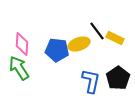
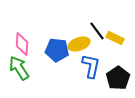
blue L-shape: moved 15 px up
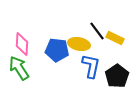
yellow ellipse: rotated 30 degrees clockwise
black pentagon: moved 1 px left, 2 px up
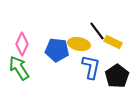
yellow rectangle: moved 2 px left, 4 px down
pink diamond: rotated 20 degrees clockwise
blue L-shape: moved 1 px down
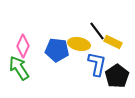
pink diamond: moved 1 px right, 2 px down
blue L-shape: moved 6 px right, 3 px up
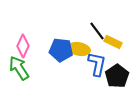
yellow ellipse: moved 5 px down
blue pentagon: moved 4 px right
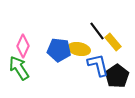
yellow rectangle: rotated 24 degrees clockwise
blue pentagon: moved 2 px left
blue L-shape: moved 1 px right, 1 px down; rotated 25 degrees counterclockwise
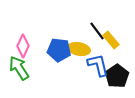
yellow rectangle: moved 2 px left, 2 px up
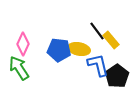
pink diamond: moved 2 px up
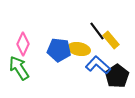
blue L-shape: rotated 35 degrees counterclockwise
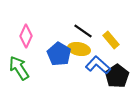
black line: moved 14 px left; rotated 18 degrees counterclockwise
pink diamond: moved 3 px right, 8 px up
blue pentagon: moved 4 px down; rotated 25 degrees clockwise
